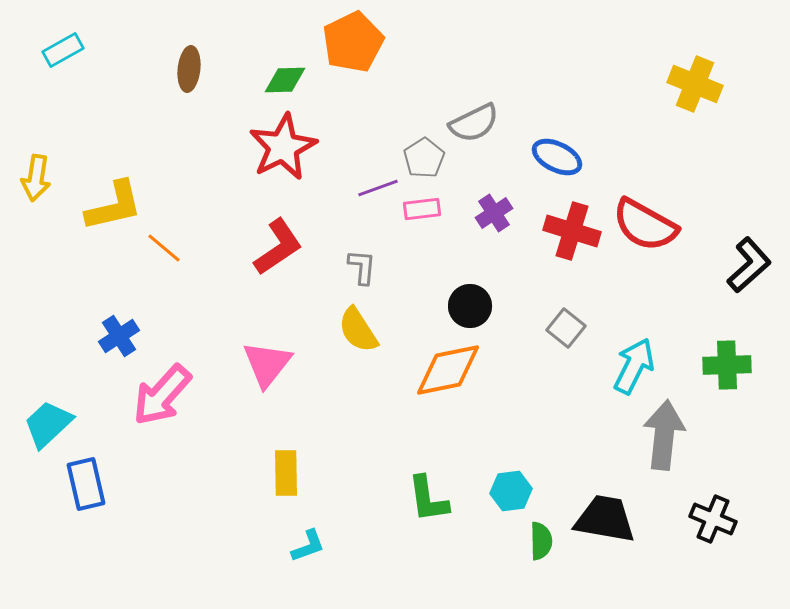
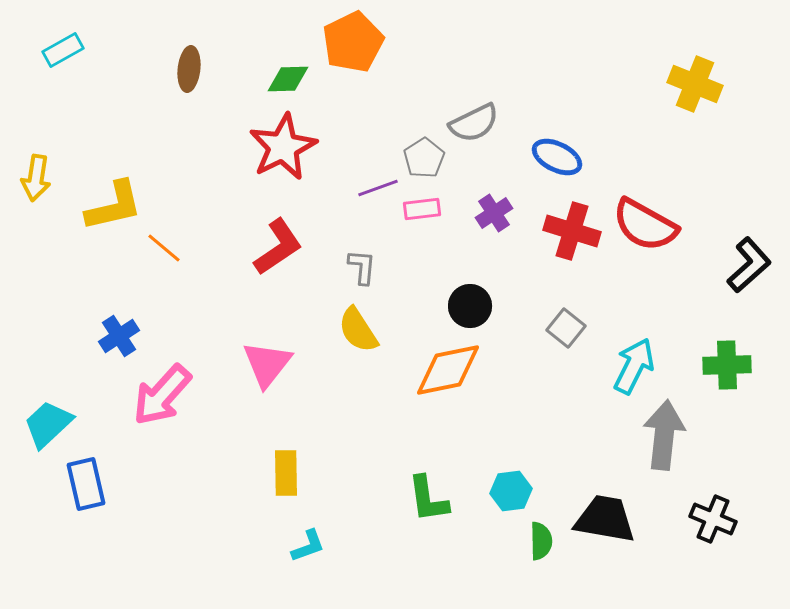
green diamond: moved 3 px right, 1 px up
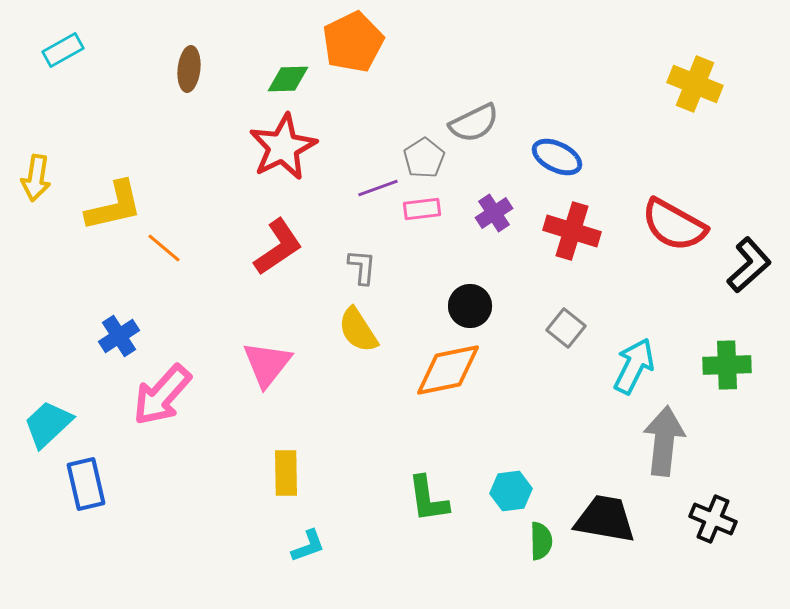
red semicircle: moved 29 px right
gray arrow: moved 6 px down
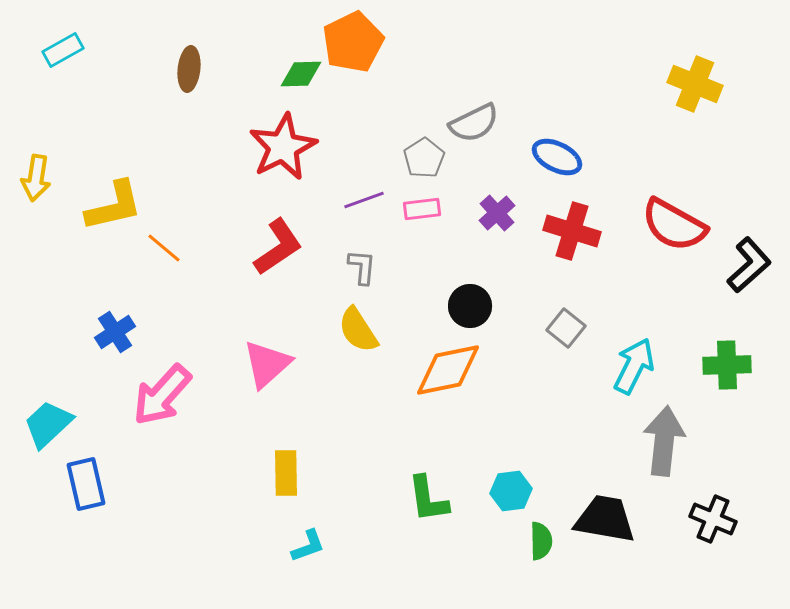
green diamond: moved 13 px right, 5 px up
purple line: moved 14 px left, 12 px down
purple cross: moved 3 px right; rotated 9 degrees counterclockwise
blue cross: moved 4 px left, 4 px up
pink triangle: rotated 10 degrees clockwise
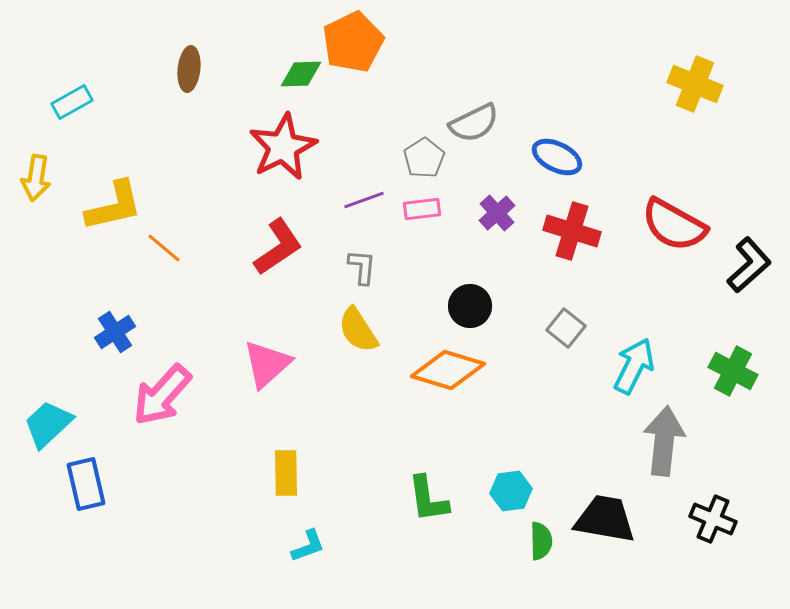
cyan rectangle: moved 9 px right, 52 px down
green cross: moved 6 px right, 6 px down; rotated 30 degrees clockwise
orange diamond: rotated 28 degrees clockwise
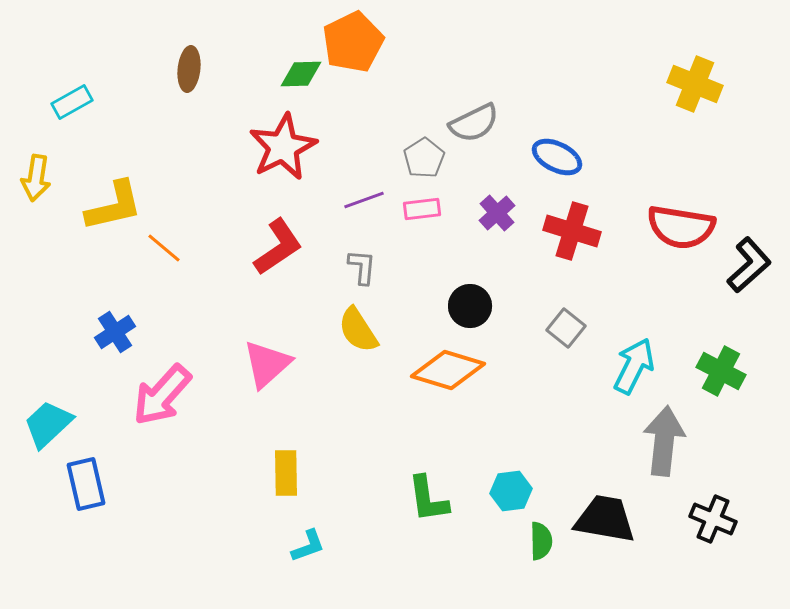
red semicircle: moved 7 px right, 2 px down; rotated 20 degrees counterclockwise
green cross: moved 12 px left
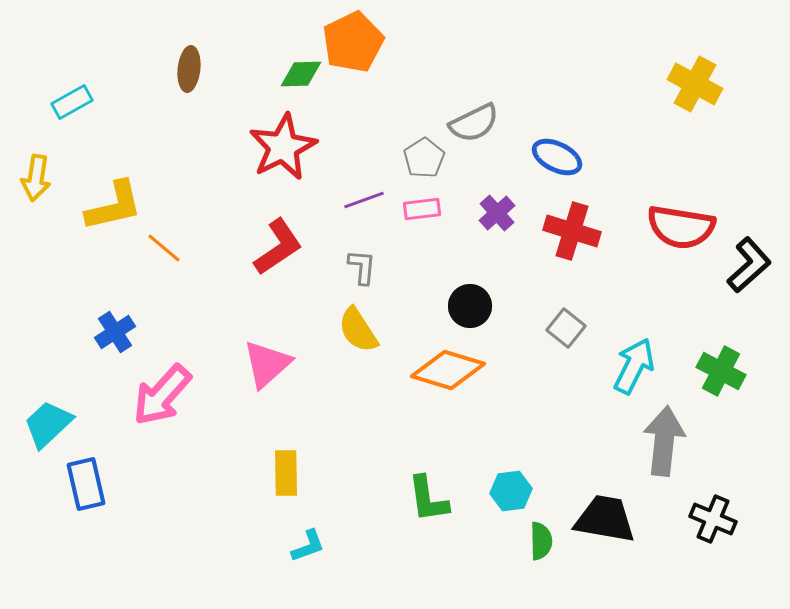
yellow cross: rotated 6 degrees clockwise
